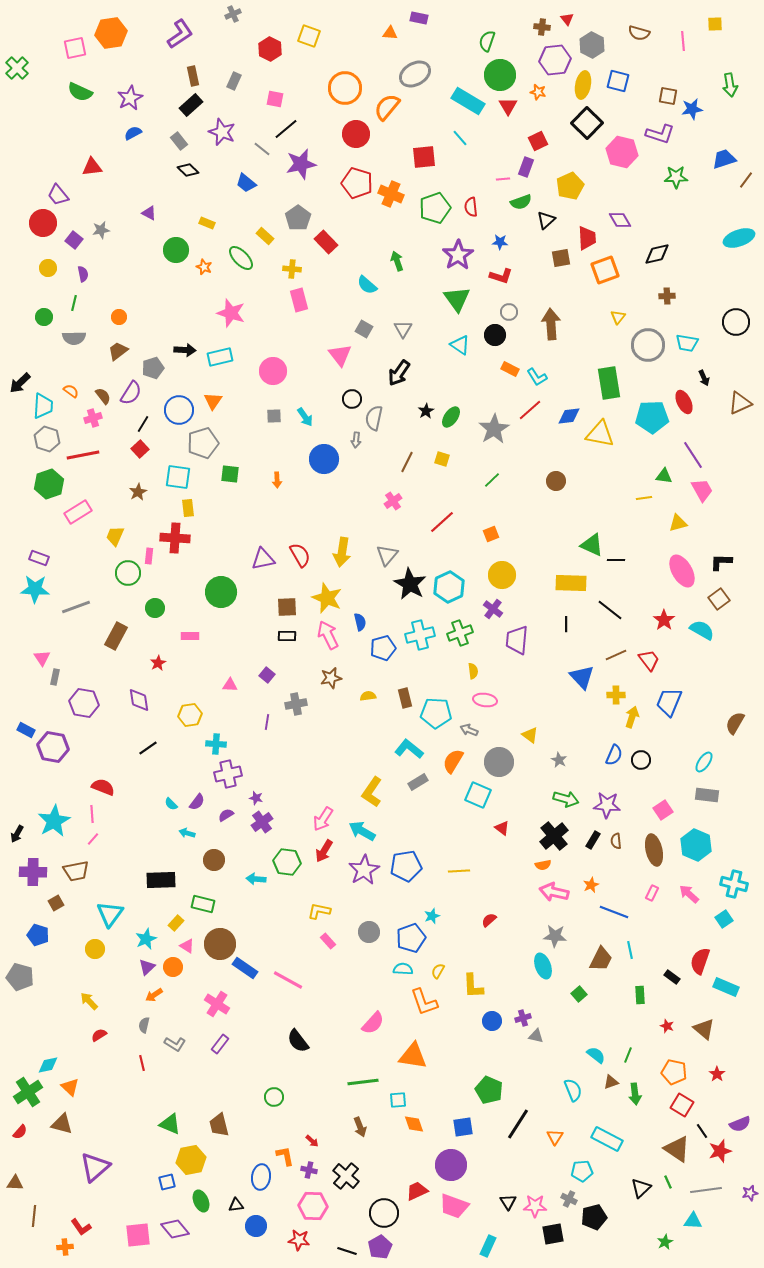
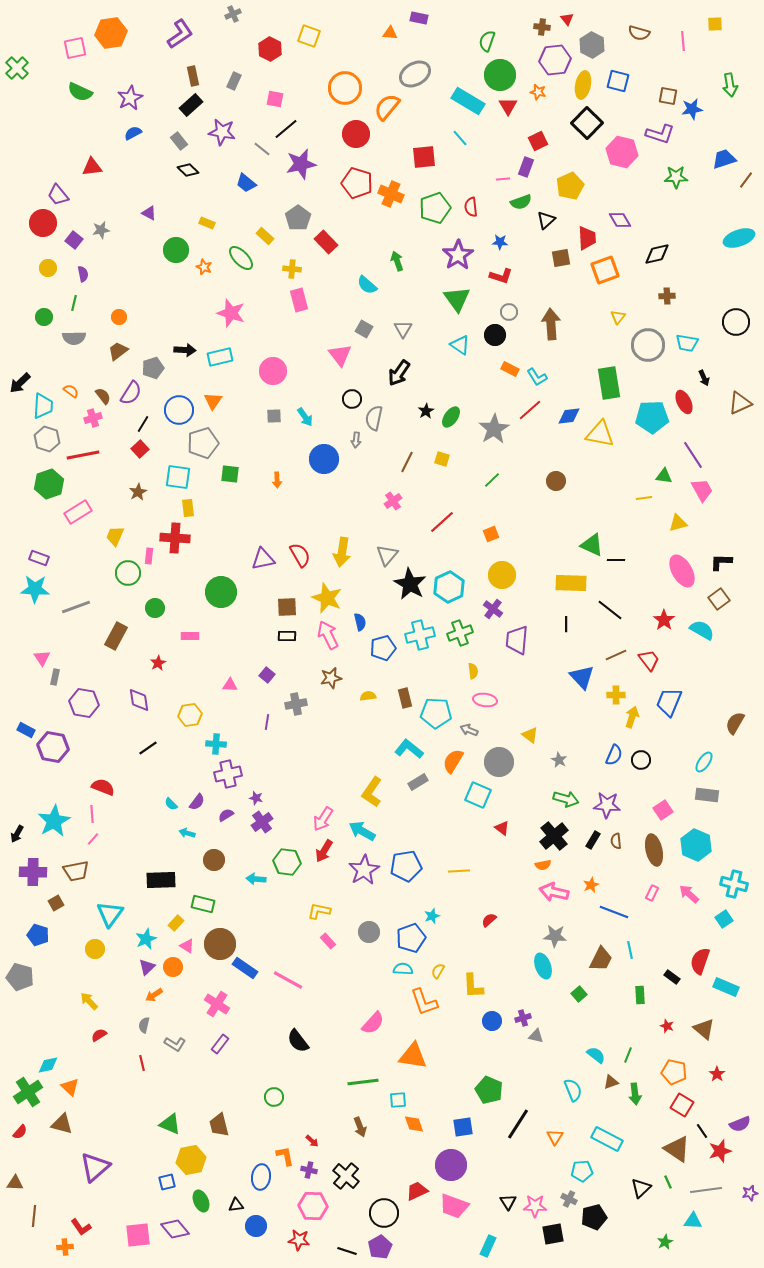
purple star at (222, 132): rotated 12 degrees counterclockwise
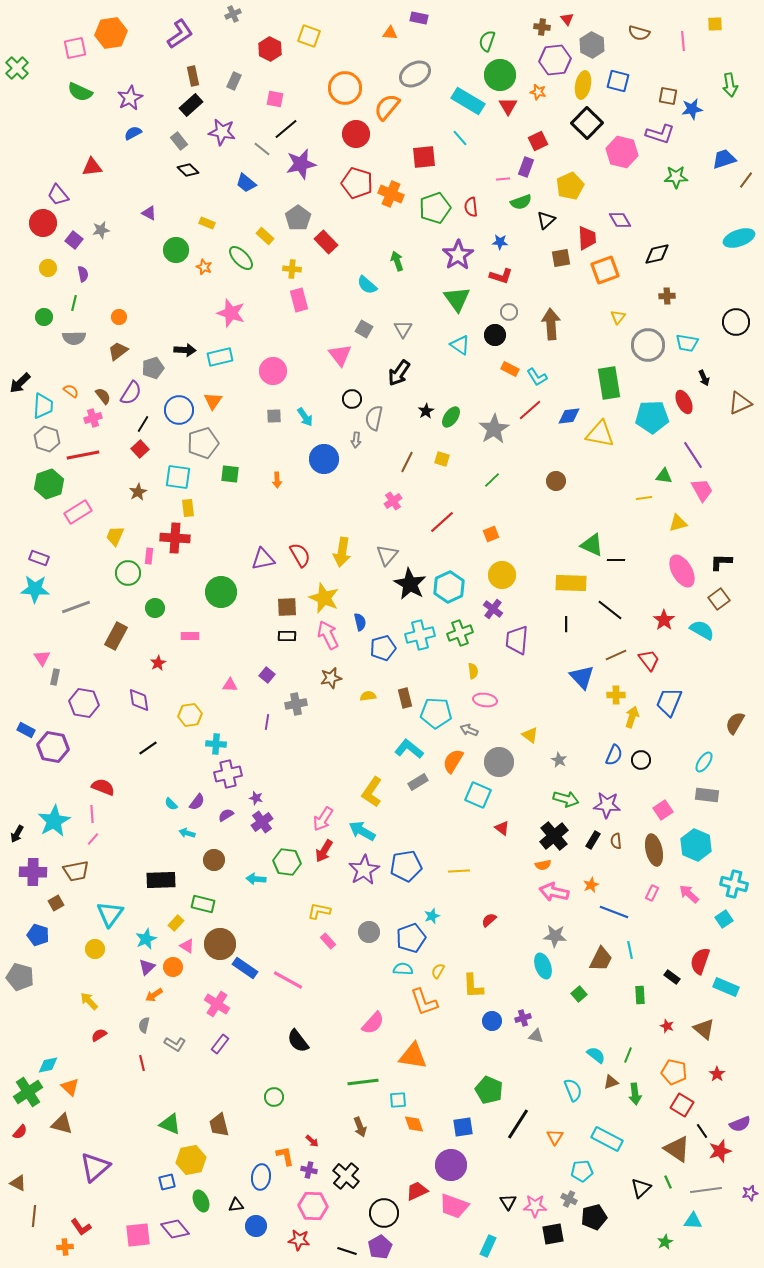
yellow star at (327, 598): moved 3 px left
brown triangle at (15, 1183): moved 3 px right; rotated 24 degrees clockwise
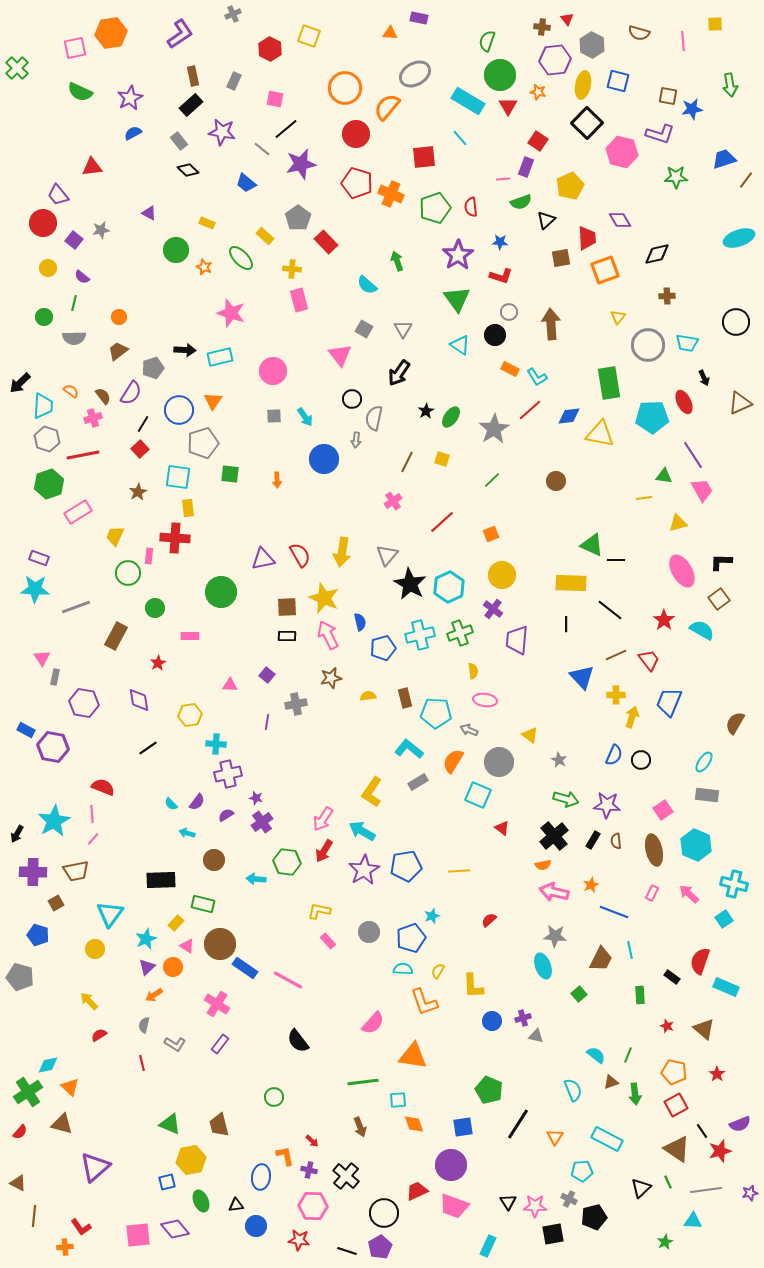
red square at (538, 141): rotated 30 degrees counterclockwise
purple semicircle at (83, 274): moved 1 px left, 3 px down; rotated 140 degrees clockwise
red square at (682, 1105): moved 6 px left; rotated 30 degrees clockwise
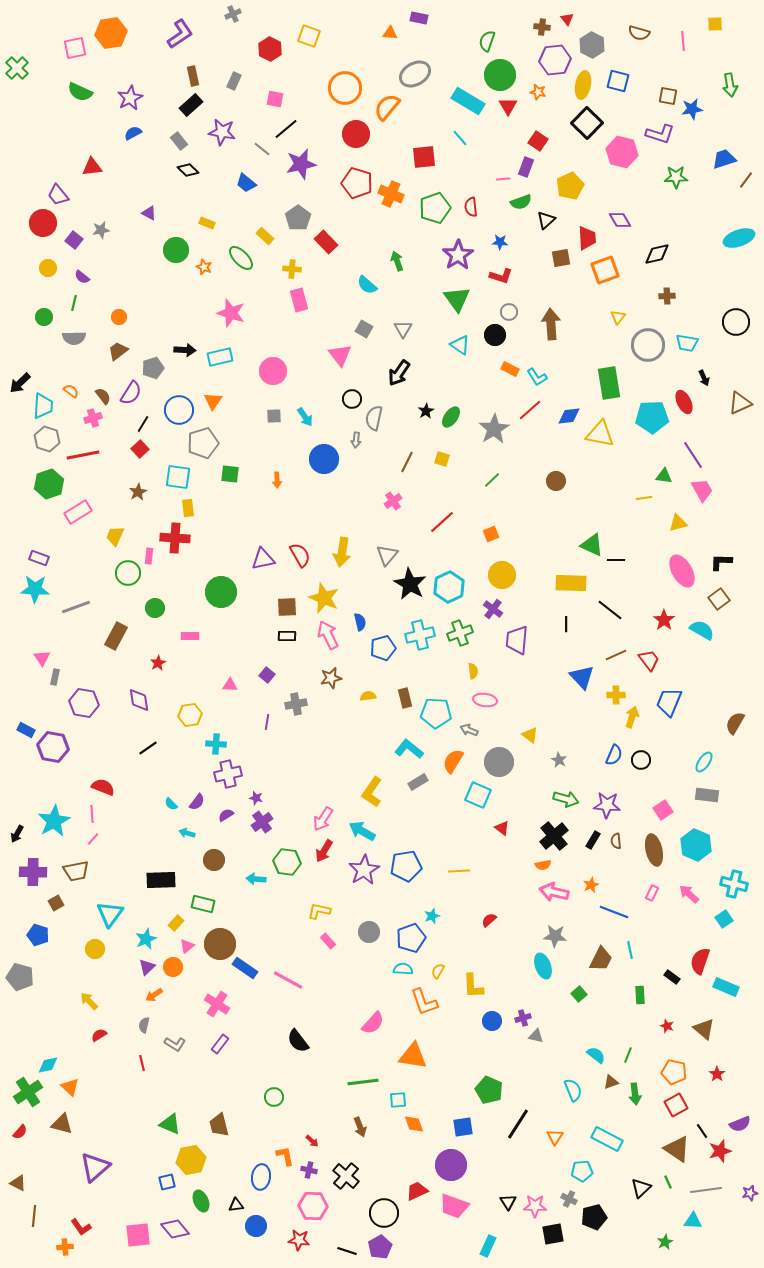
pink triangle at (187, 946): rotated 49 degrees clockwise
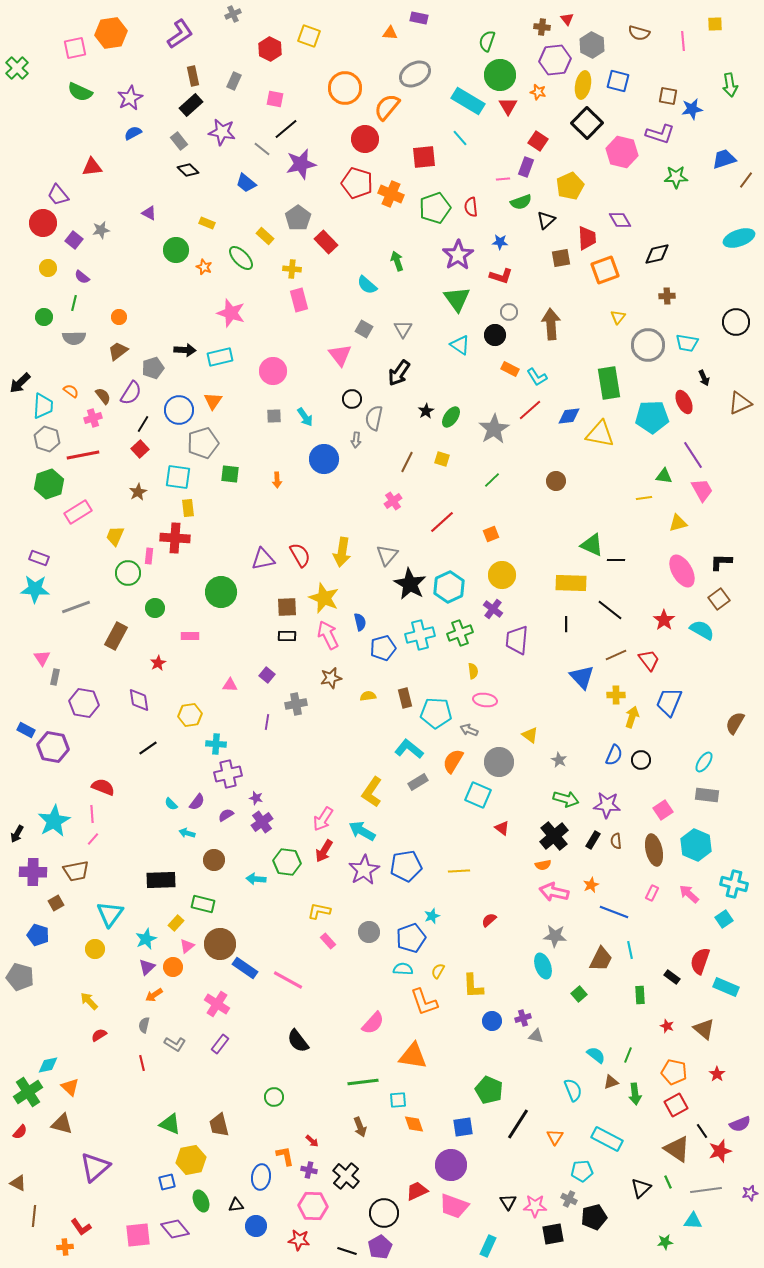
red circle at (356, 134): moved 9 px right, 5 px down
green star at (665, 1242): rotated 21 degrees clockwise
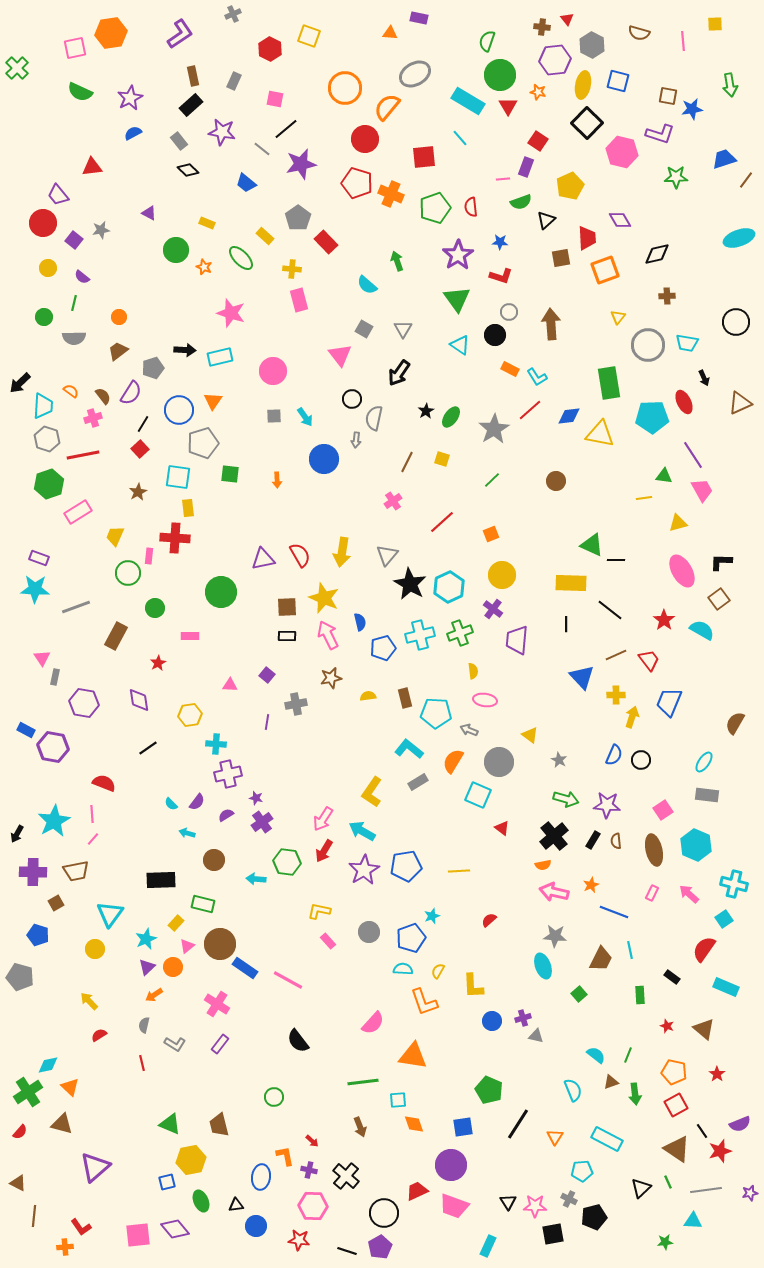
red semicircle at (103, 787): moved 1 px right, 4 px up
red semicircle at (700, 961): moved 4 px right, 12 px up; rotated 16 degrees clockwise
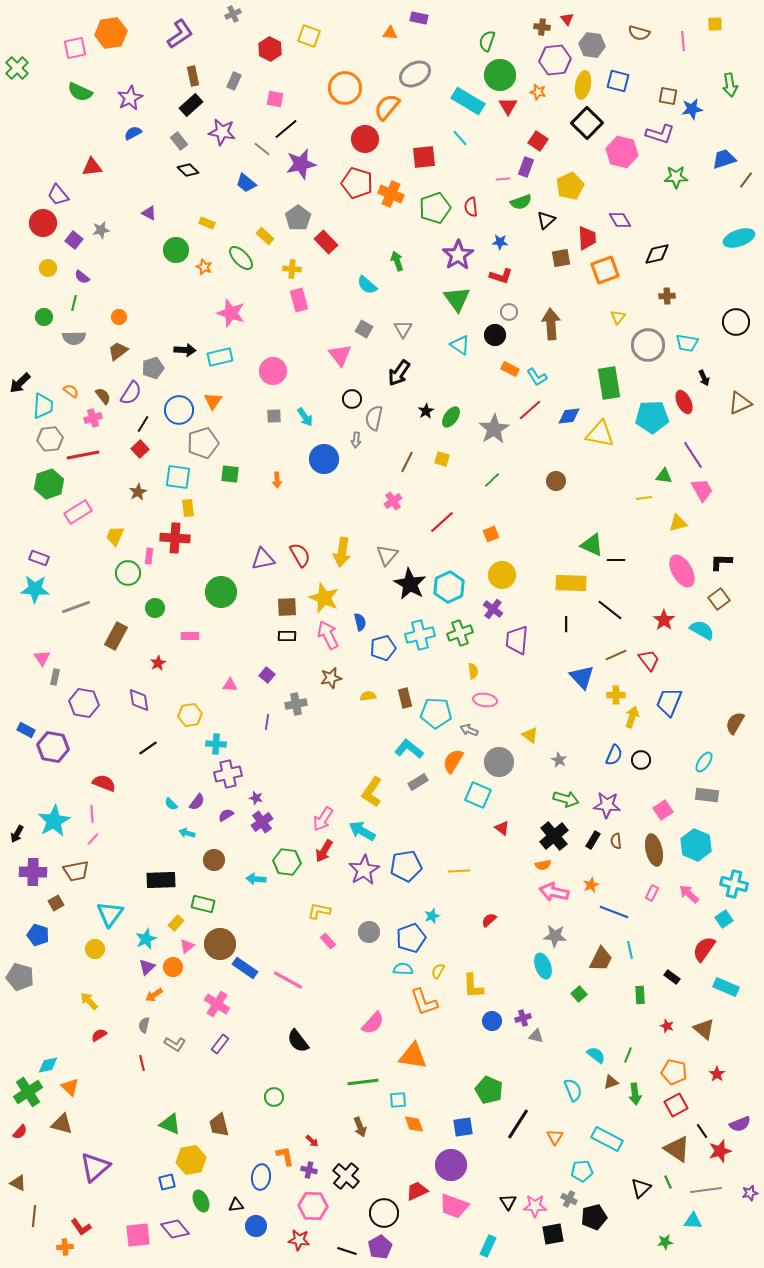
gray hexagon at (592, 45): rotated 20 degrees counterclockwise
gray hexagon at (47, 439): moved 3 px right; rotated 25 degrees counterclockwise
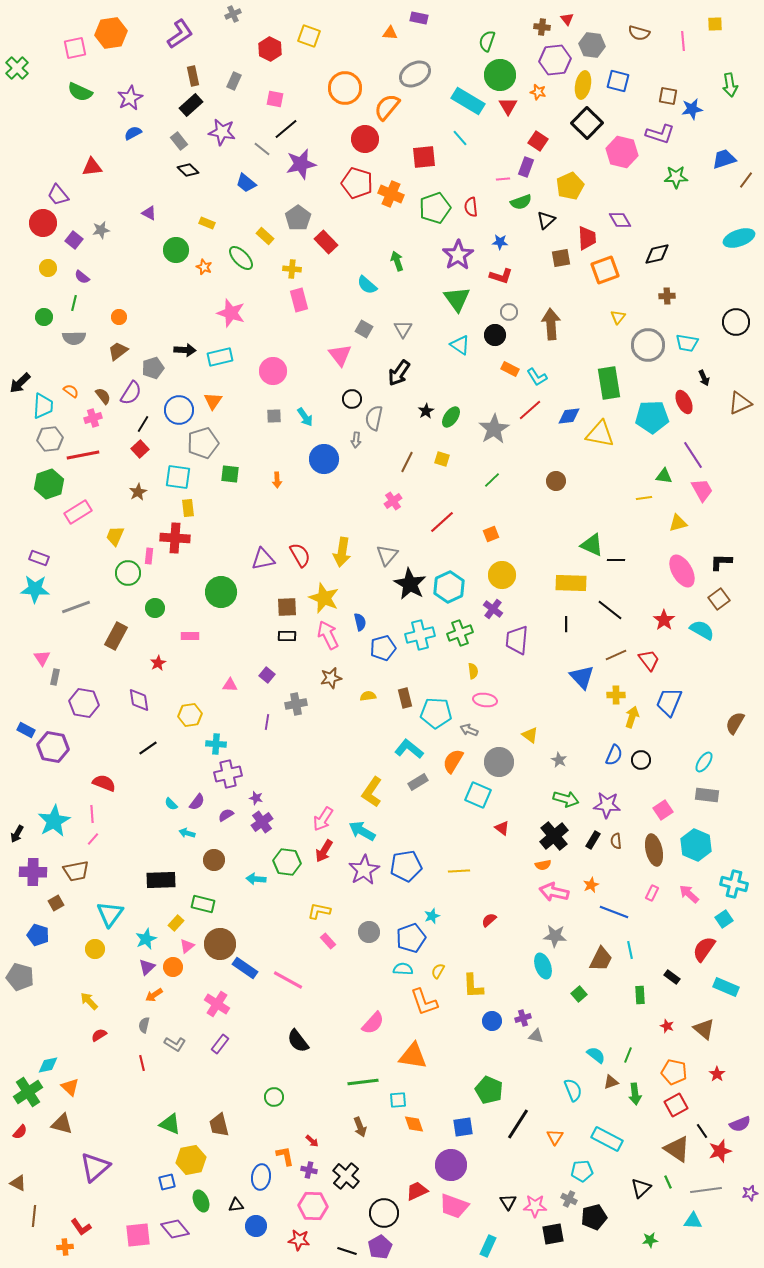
green star at (665, 1242): moved 15 px left, 2 px up
